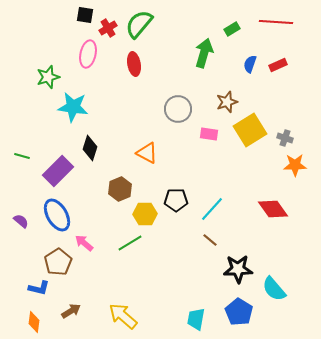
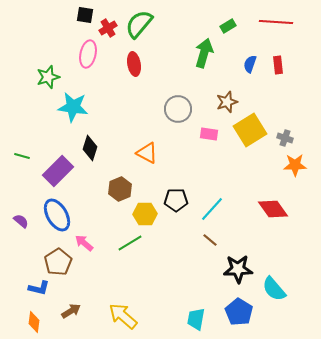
green rectangle at (232, 29): moved 4 px left, 3 px up
red rectangle at (278, 65): rotated 72 degrees counterclockwise
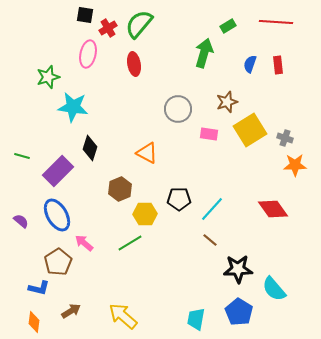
black pentagon at (176, 200): moved 3 px right, 1 px up
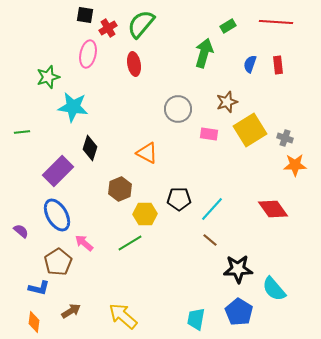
green semicircle at (139, 24): moved 2 px right
green line at (22, 156): moved 24 px up; rotated 21 degrees counterclockwise
purple semicircle at (21, 221): moved 10 px down
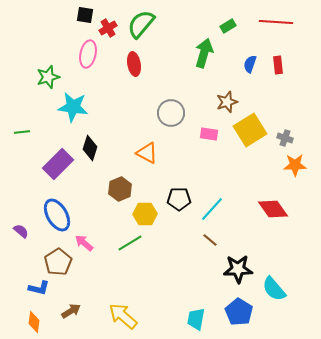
gray circle at (178, 109): moved 7 px left, 4 px down
purple rectangle at (58, 171): moved 7 px up
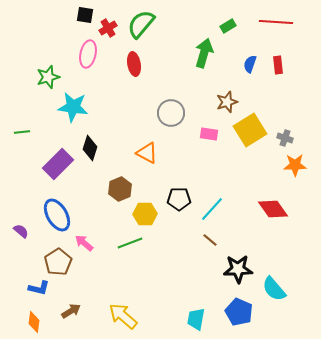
green line at (130, 243): rotated 10 degrees clockwise
blue pentagon at (239, 312): rotated 8 degrees counterclockwise
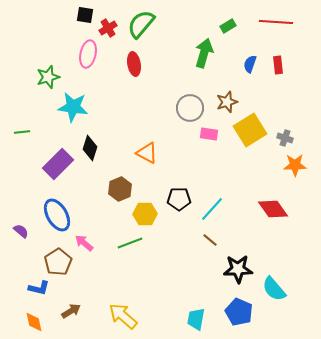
gray circle at (171, 113): moved 19 px right, 5 px up
orange diamond at (34, 322): rotated 20 degrees counterclockwise
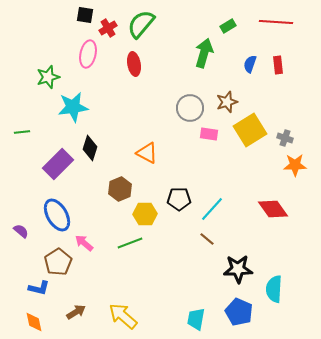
cyan star at (73, 107): rotated 16 degrees counterclockwise
brown line at (210, 240): moved 3 px left, 1 px up
cyan semicircle at (274, 289): rotated 44 degrees clockwise
brown arrow at (71, 311): moved 5 px right, 1 px down
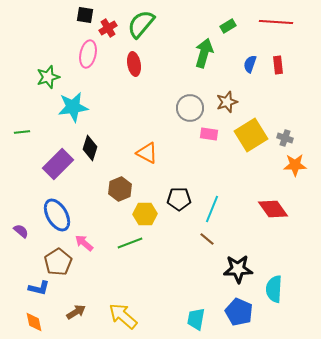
yellow square at (250, 130): moved 1 px right, 5 px down
cyan line at (212, 209): rotated 20 degrees counterclockwise
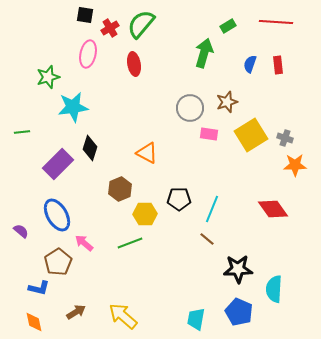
red cross at (108, 28): moved 2 px right
